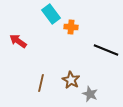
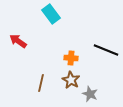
orange cross: moved 31 px down
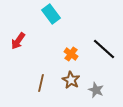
red arrow: rotated 90 degrees counterclockwise
black line: moved 2 px left, 1 px up; rotated 20 degrees clockwise
orange cross: moved 4 px up; rotated 32 degrees clockwise
gray star: moved 6 px right, 4 px up
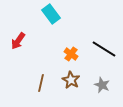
black line: rotated 10 degrees counterclockwise
gray star: moved 6 px right, 5 px up
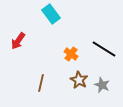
brown star: moved 8 px right
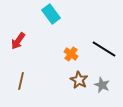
brown line: moved 20 px left, 2 px up
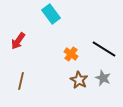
gray star: moved 1 px right, 7 px up
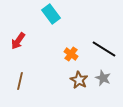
brown line: moved 1 px left
